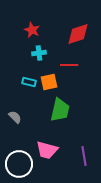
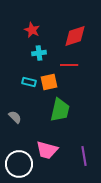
red diamond: moved 3 px left, 2 px down
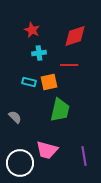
white circle: moved 1 px right, 1 px up
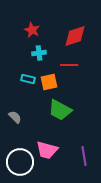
cyan rectangle: moved 1 px left, 3 px up
green trapezoid: rotated 105 degrees clockwise
white circle: moved 1 px up
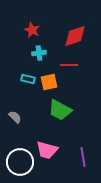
purple line: moved 1 px left, 1 px down
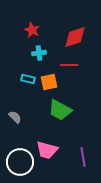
red diamond: moved 1 px down
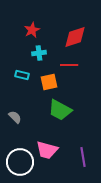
red star: rotated 21 degrees clockwise
cyan rectangle: moved 6 px left, 4 px up
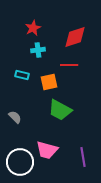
red star: moved 1 px right, 2 px up
cyan cross: moved 1 px left, 3 px up
